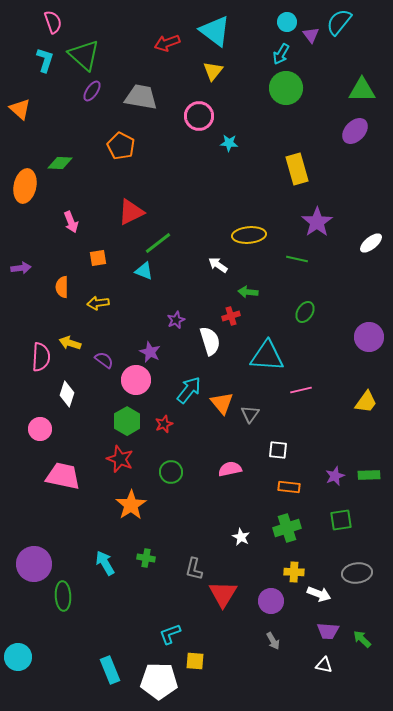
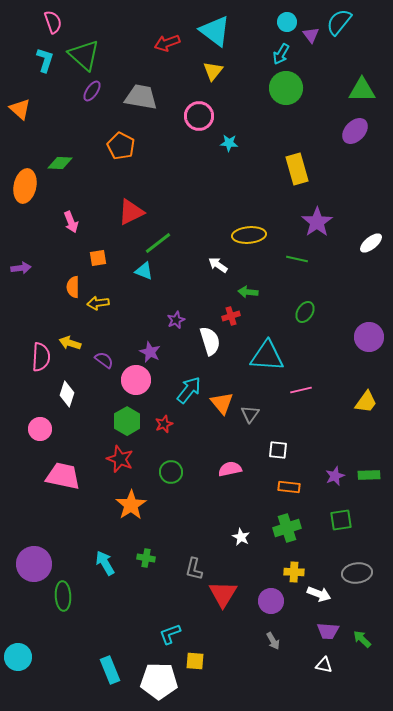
orange semicircle at (62, 287): moved 11 px right
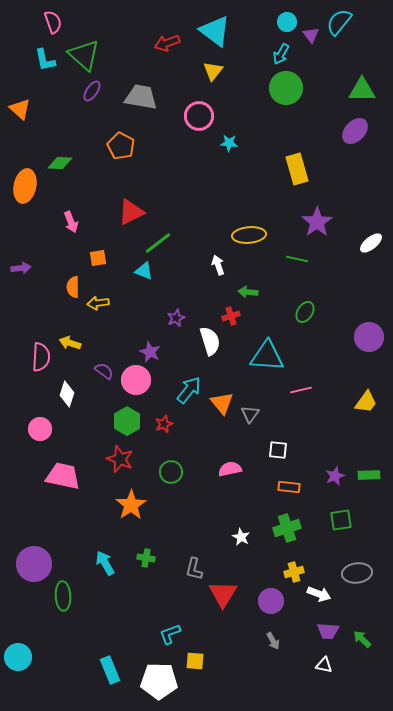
cyan L-shape at (45, 60): rotated 150 degrees clockwise
white arrow at (218, 265): rotated 36 degrees clockwise
purple star at (176, 320): moved 2 px up
purple semicircle at (104, 360): moved 11 px down
yellow cross at (294, 572): rotated 18 degrees counterclockwise
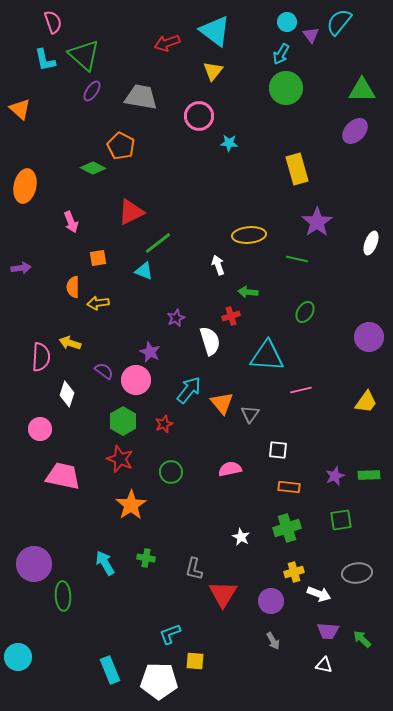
green diamond at (60, 163): moved 33 px right, 5 px down; rotated 25 degrees clockwise
white ellipse at (371, 243): rotated 30 degrees counterclockwise
green hexagon at (127, 421): moved 4 px left
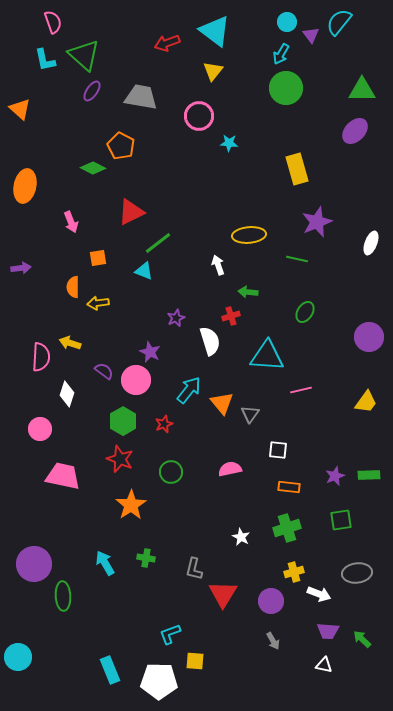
purple star at (317, 222): rotated 12 degrees clockwise
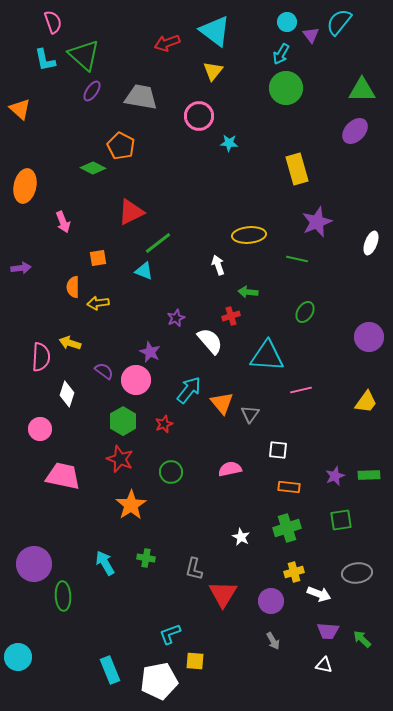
pink arrow at (71, 222): moved 8 px left
white semicircle at (210, 341): rotated 24 degrees counterclockwise
white pentagon at (159, 681): rotated 12 degrees counterclockwise
